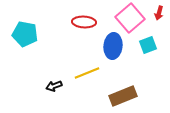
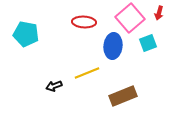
cyan pentagon: moved 1 px right
cyan square: moved 2 px up
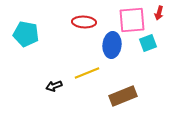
pink square: moved 2 px right, 2 px down; rotated 36 degrees clockwise
blue ellipse: moved 1 px left, 1 px up
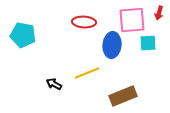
cyan pentagon: moved 3 px left, 1 px down
cyan square: rotated 18 degrees clockwise
black arrow: moved 2 px up; rotated 49 degrees clockwise
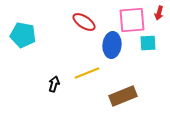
red ellipse: rotated 30 degrees clockwise
black arrow: rotated 77 degrees clockwise
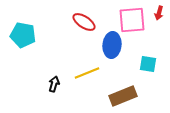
cyan square: moved 21 px down; rotated 12 degrees clockwise
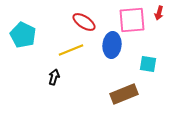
cyan pentagon: rotated 15 degrees clockwise
yellow line: moved 16 px left, 23 px up
black arrow: moved 7 px up
brown rectangle: moved 1 px right, 2 px up
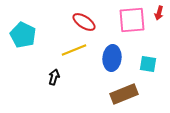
blue ellipse: moved 13 px down
yellow line: moved 3 px right
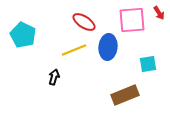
red arrow: rotated 48 degrees counterclockwise
blue ellipse: moved 4 px left, 11 px up
cyan square: rotated 18 degrees counterclockwise
brown rectangle: moved 1 px right, 1 px down
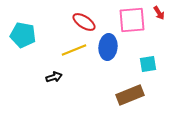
cyan pentagon: rotated 15 degrees counterclockwise
black arrow: rotated 56 degrees clockwise
brown rectangle: moved 5 px right
